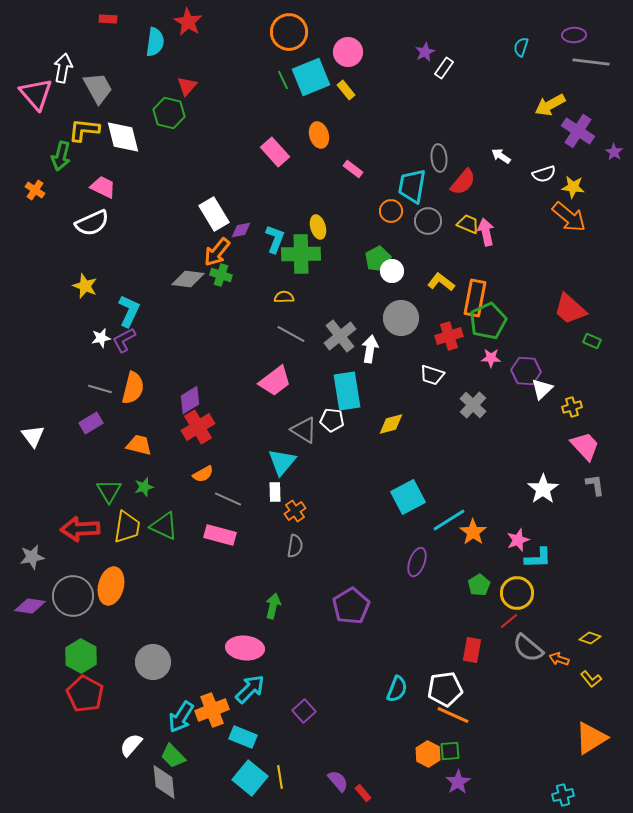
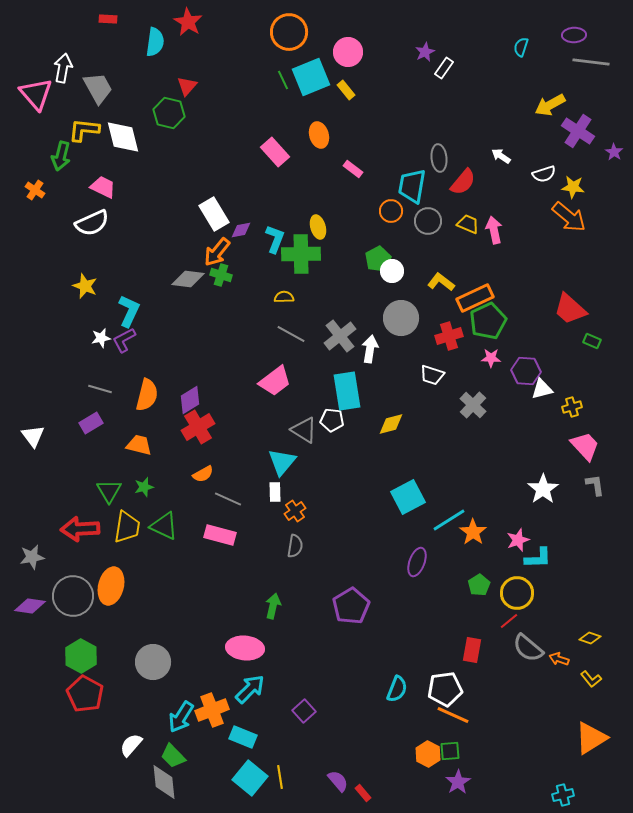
pink arrow at (486, 232): moved 8 px right, 2 px up
orange rectangle at (475, 298): rotated 54 degrees clockwise
orange semicircle at (133, 388): moved 14 px right, 7 px down
white triangle at (542, 389): rotated 30 degrees clockwise
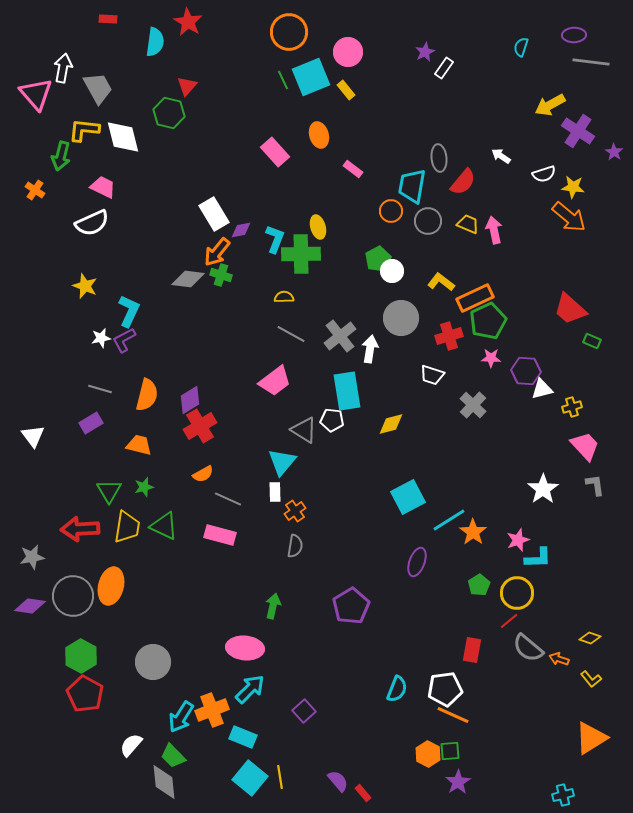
red cross at (198, 427): moved 2 px right, 1 px up
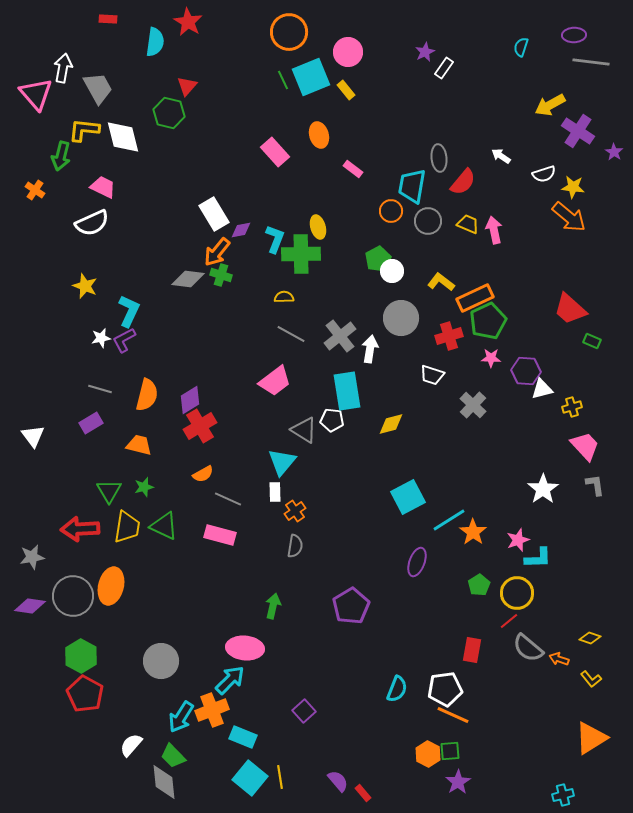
gray circle at (153, 662): moved 8 px right, 1 px up
cyan arrow at (250, 689): moved 20 px left, 9 px up
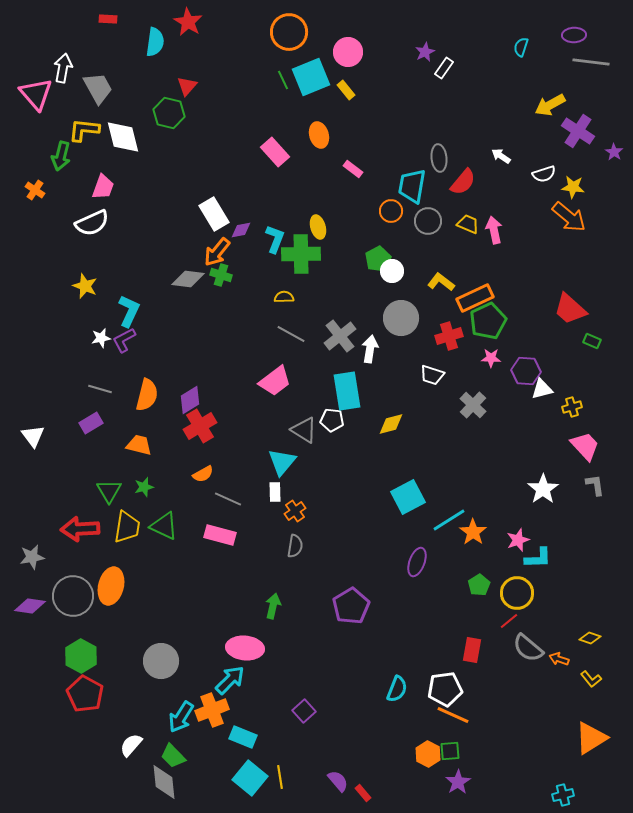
pink trapezoid at (103, 187): rotated 84 degrees clockwise
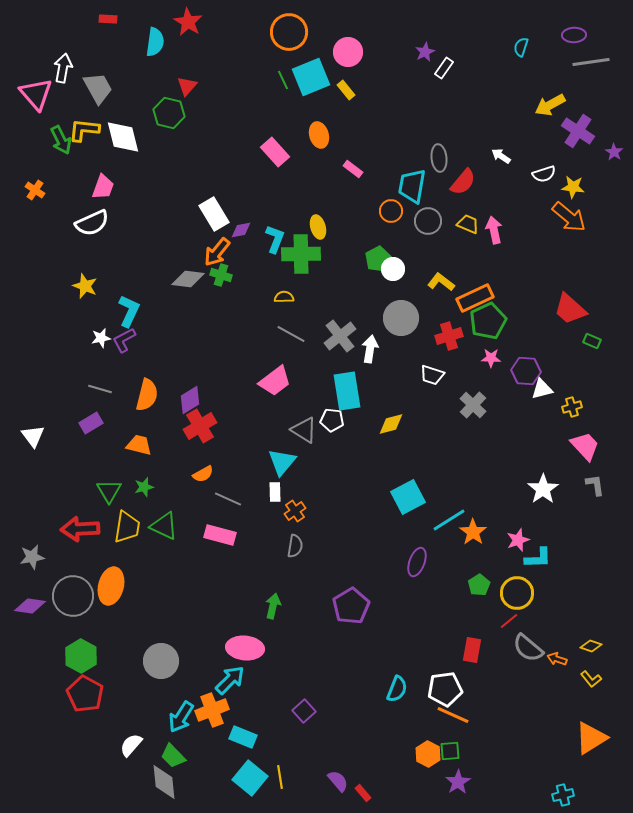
gray line at (591, 62): rotated 15 degrees counterclockwise
green arrow at (61, 156): moved 16 px up; rotated 40 degrees counterclockwise
white circle at (392, 271): moved 1 px right, 2 px up
yellow diamond at (590, 638): moved 1 px right, 8 px down
orange arrow at (559, 659): moved 2 px left
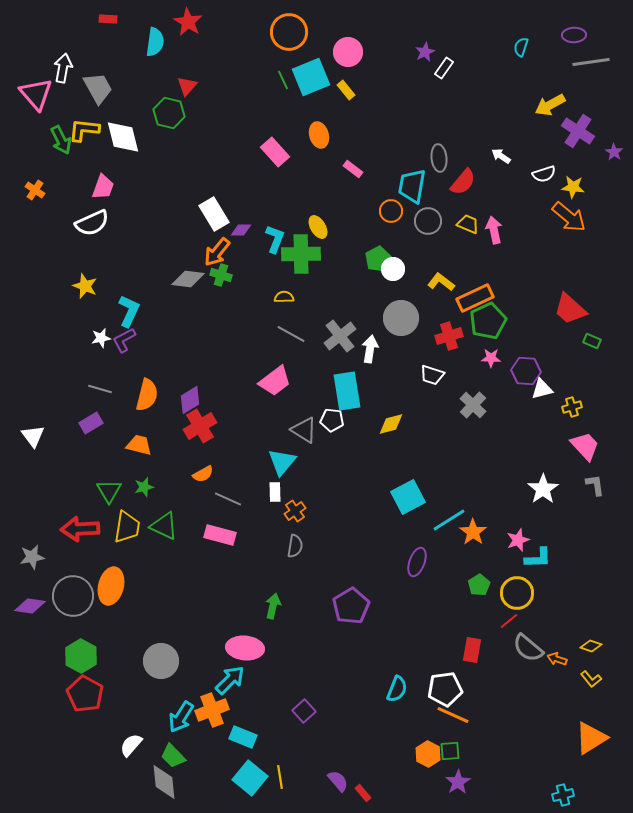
yellow ellipse at (318, 227): rotated 15 degrees counterclockwise
purple diamond at (241, 230): rotated 10 degrees clockwise
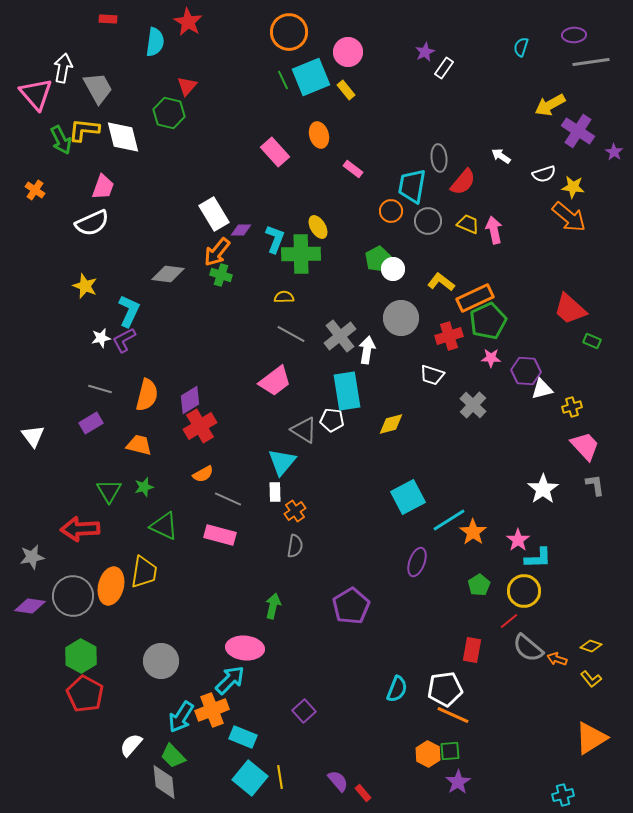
gray diamond at (188, 279): moved 20 px left, 5 px up
white arrow at (370, 349): moved 3 px left, 1 px down
yellow trapezoid at (127, 527): moved 17 px right, 45 px down
pink star at (518, 540): rotated 15 degrees counterclockwise
yellow circle at (517, 593): moved 7 px right, 2 px up
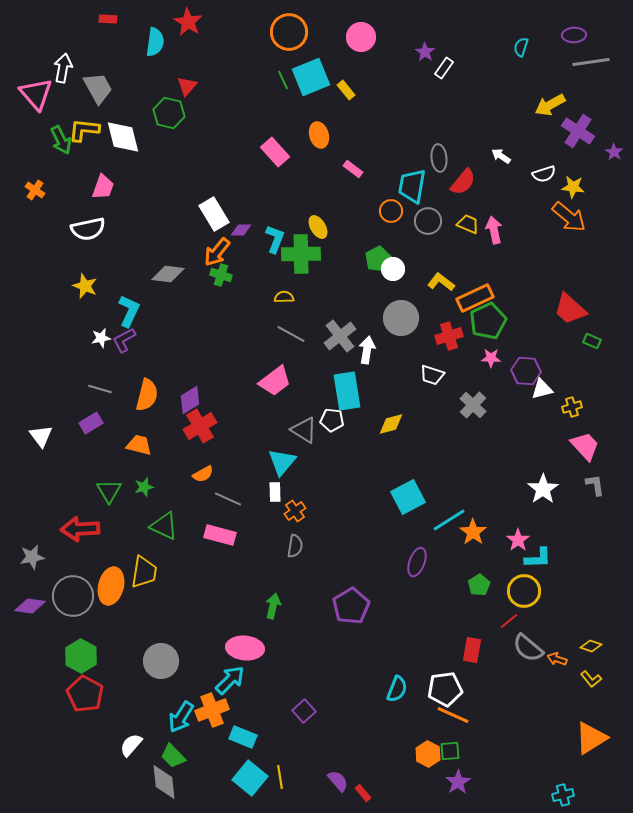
pink circle at (348, 52): moved 13 px right, 15 px up
purple star at (425, 52): rotated 12 degrees counterclockwise
white semicircle at (92, 223): moved 4 px left, 6 px down; rotated 12 degrees clockwise
white triangle at (33, 436): moved 8 px right
